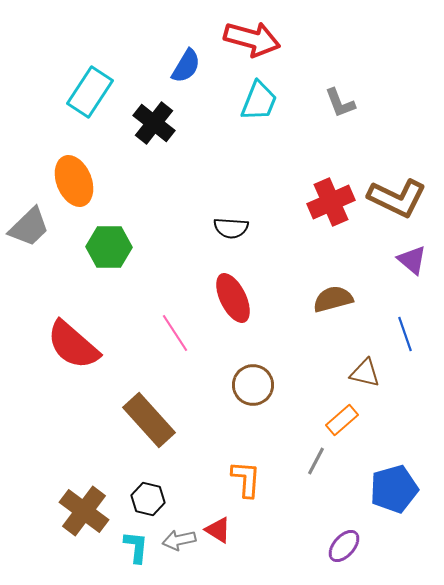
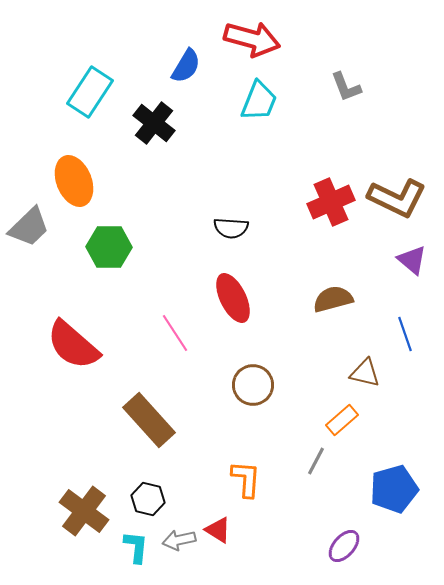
gray L-shape: moved 6 px right, 16 px up
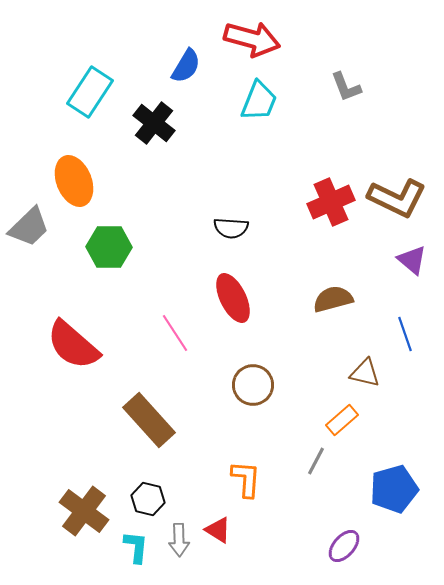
gray arrow: rotated 80 degrees counterclockwise
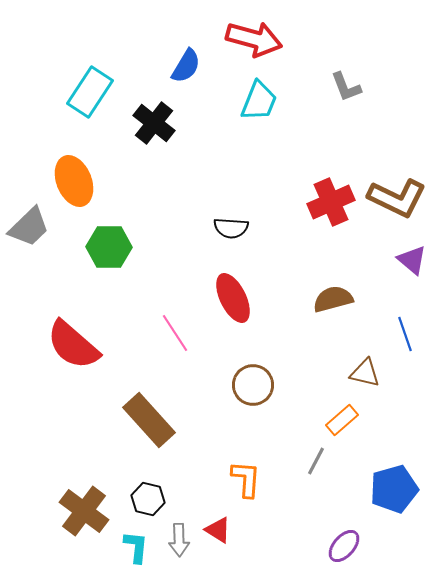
red arrow: moved 2 px right
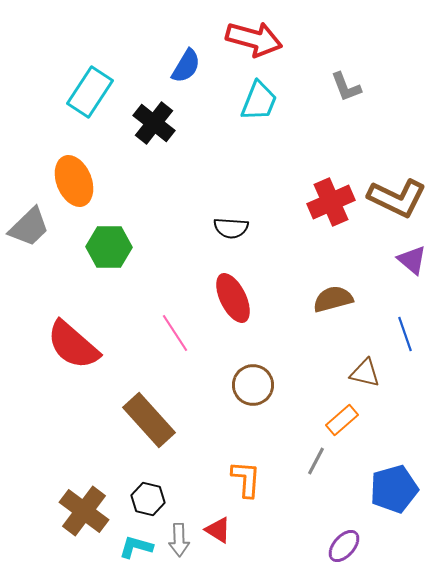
cyan L-shape: rotated 80 degrees counterclockwise
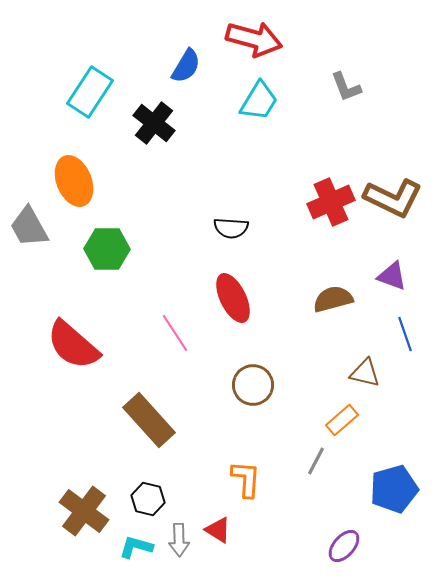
cyan trapezoid: rotated 9 degrees clockwise
brown L-shape: moved 4 px left
gray trapezoid: rotated 105 degrees clockwise
green hexagon: moved 2 px left, 2 px down
purple triangle: moved 20 px left, 16 px down; rotated 20 degrees counterclockwise
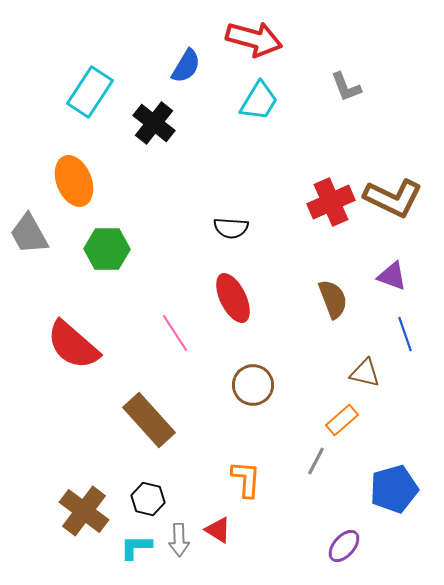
gray trapezoid: moved 7 px down
brown semicircle: rotated 84 degrees clockwise
cyan L-shape: rotated 16 degrees counterclockwise
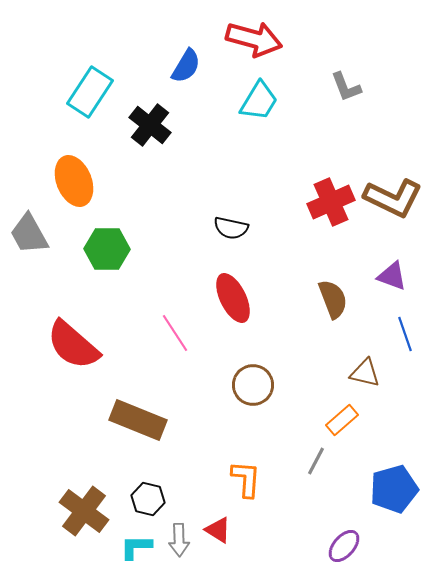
black cross: moved 4 px left, 2 px down
black semicircle: rotated 8 degrees clockwise
brown rectangle: moved 11 px left; rotated 26 degrees counterclockwise
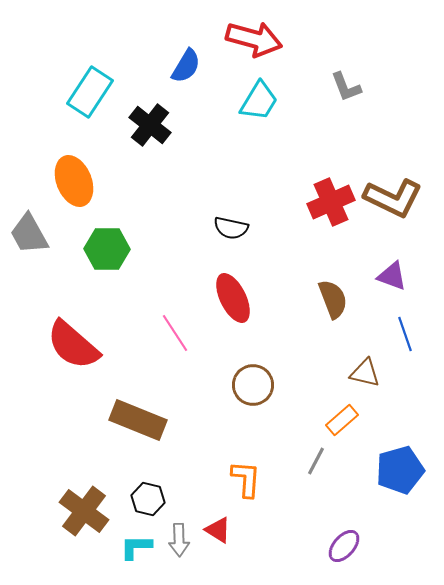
blue pentagon: moved 6 px right, 19 px up
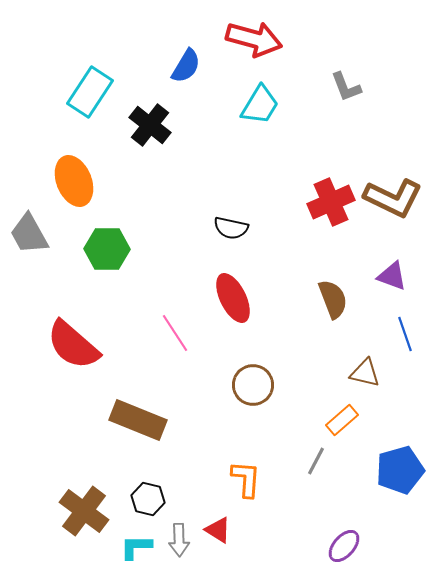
cyan trapezoid: moved 1 px right, 4 px down
